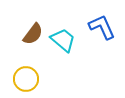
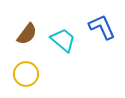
brown semicircle: moved 6 px left
yellow circle: moved 5 px up
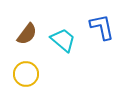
blue L-shape: rotated 12 degrees clockwise
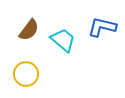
blue L-shape: rotated 64 degrees counterclockwise
brown semicircle: moved 2 px right, 4 px up
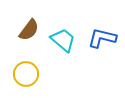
blue L-shape: moved 11 px down
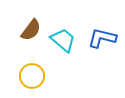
brown semicircle: moved 2 px right
yellow circle: moved 6 px right, 2 px down
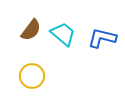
cyan trapezoid: moved 6 px up
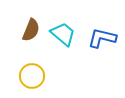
brown semicircle: rotated 15 degrees counterclockwise
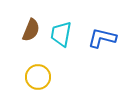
cyan trapezoid: moved 2 px left; rotated 120 degrees counterclockwise
yellow circle: moved 6 px right, 1 px down
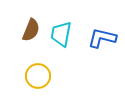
yellow circle: moved 1 px up
